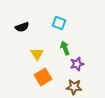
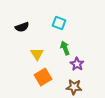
purple star: rotated 24 degrees counterclockwise
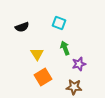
purple star: moved 2 px right; rotated 24 degrees clockwise
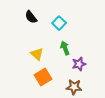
cyan square: rotated 24 degrees clockwise
black semicircle: moved 9 px right, 10 px up; rotated 72 degrees clockwise
yellow triangle: rotated 16 degrees counterclockwise
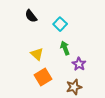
black semicircle: moved 1 px up
cyan square: moved 1 px right, 1 px down
purple star: rotated 24 degrees counterclockwise
brown star: rotated 21 degrees counterclockwise
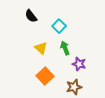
cyan square: moved 1 px left, 2 px down
yellow triangle: moved 4 px right, 6 px up
purple star: rotated 16 degrees counterclockwise
orange square: moved 2 px right, 1 px up; rotated 12 degrees counterclockwise
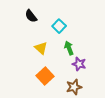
green arrow: moved 4 px right
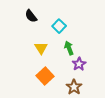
yellow triangle: rotated 16 degrees clockwise
purple star: rotated 24 degrees clockwise
brown star: rotated 21 degrees counterclockwise
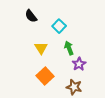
brown star: rotated 21 degrees counterclockwise
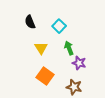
black semicircle: moved 1 px left, 6 px down; rotated 16 degrees clockwise
purple star: moved 1 px up; rotated 24 degrees counterclockwise
orange square: rotated 12 degrees counterclockwise
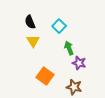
yellow triangle: moved 8 px left, 7 px up
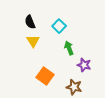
purple star: moved 5 px right, 2 px down
